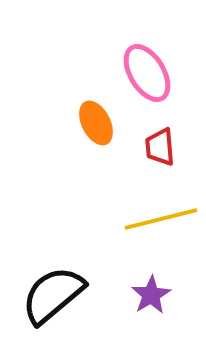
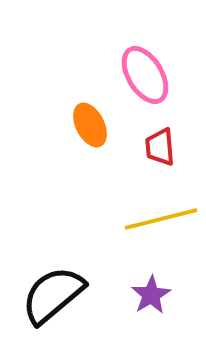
pink ellipse: moved 2 px left, 2 px down
orange ellipse: moved 6 px left, 2 px down
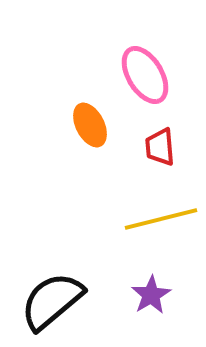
black semicircle: moved 1 px left, 6 px down
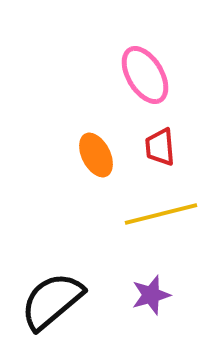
orange ellipse: moved 6 px right, 30 px down
yellow line: moved 5 px up
purple star: rotated 15 degrees clockwise
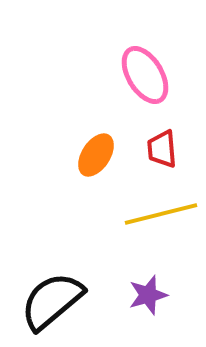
red trapezoid: moved 2 px right, 2 px down
orange ellipse: rotated 60 degrees clockwise
purple star: moved 3 px left
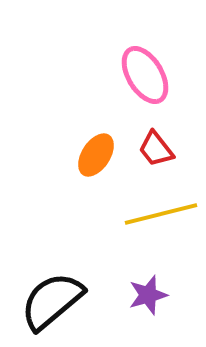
red trapezoid: moved 6 px left; rotated 33 degrees counterclockwise
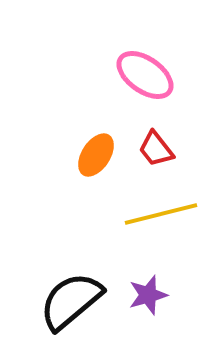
pink ellipse: rotated 24 degrees counterclockwise
black semicircle: moved 19 px right
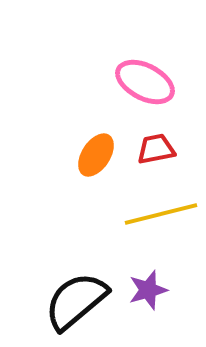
pink ellipse: moved 7 px down; rotated 8 degrees counterclockwise
red trapezoid: rotated 117 degrees clockwise
purple star: moved 5 px up
black semicircle: moved 5 px right
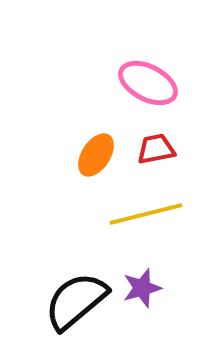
pink ellipse: moved 3 px right, 1 px down
yellow line: moved 15 px left
purple star: moved 6 px left, 2 px up
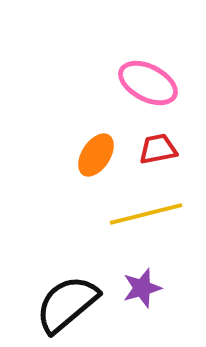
red trapezoid: moved 2 px right
black semicircle: moved 9 px left, 3 px down
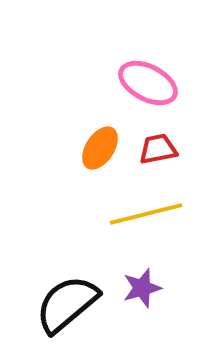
orange ellipse: moved 4 px right, 7 px up
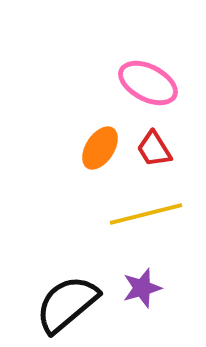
red trapezoid: moved 4 px left; rotated 111 degrees counterclockwise
